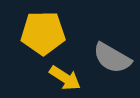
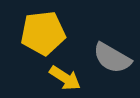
yellow pentagon: rotated 6 degrees counterclockwise
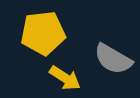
gray semicircle: moved 1 px right, 1 px down
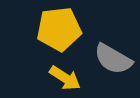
yellow pentagon: moved 16 px right, 4 px up
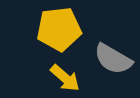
yellow arrow: rotated 8 degrees clockwise
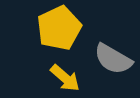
yellow pentagon: moved 1 px up; rotated 18 degrees counterclockwise
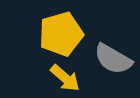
yellow pentagon: moved 2 px right, 6 px down; rotated 9 degrees clockwise
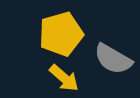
yellow arrow: moved 1 px left
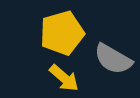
yellow pentagon: moved 1 px right, 1 px up
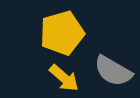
gray semicircle: moved 12 px down
